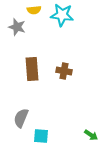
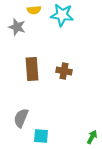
green arrow: moved 1 px right, 2 px down; rotated 96 degrees counterclockwise
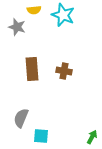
cyan star: moved 1 px right; rotated 15 degrees clockwise
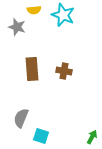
cyan square: rotated 14 degrees clockwise
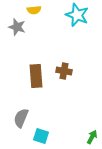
cyan star: moved 14 px right
brown rectangle: moved 4 px right, 7 px down
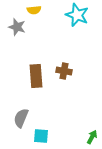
cyan square: rotated 14 degrees counterclockwise
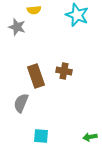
brown rectangle: rotated 15 degrees counterclockwise
gray semicircle: moved 15 px up
green arrow: moved 2 px left; rotated 128 degrees counterclockwise
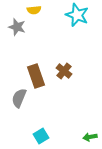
brown cross: rotated 28 degrees clockwise
gray semicircle: moved 2 px left, 5 px up
cyan square: rotated 35 degrees counterclockwise
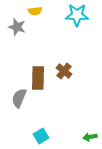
yellow semicircle: moved 1 px right, 1 px down
cyan star: rotated 20 degrees counterclockwise
brown rectangle: moved 2 px right, 2 px down; rotated 20 degrees clockwise
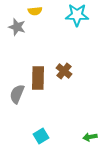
gray semicircle: moved 2 px left, 4 px up
